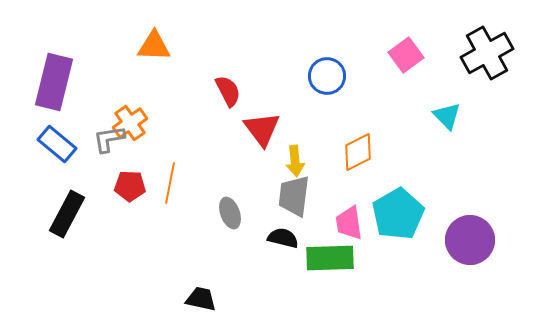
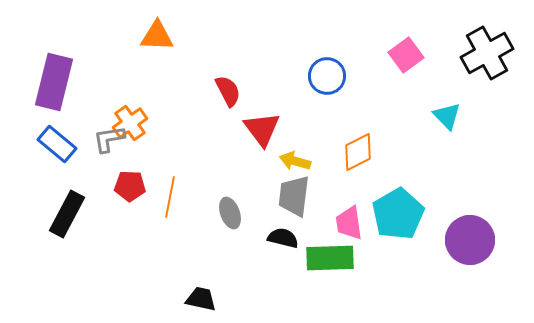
orange triangle: moved 3 px right, 10 px up
yellow arrow: rotated 112 degrees clockwise
orange line: moved 14 px down
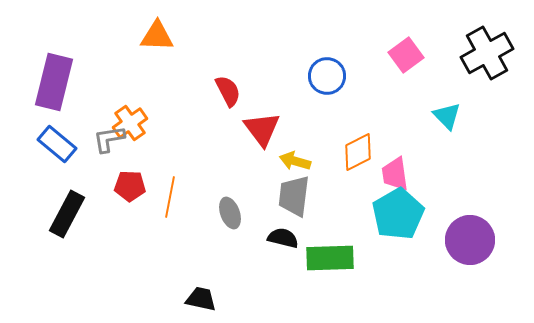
pink trapezoid: moved 46 px right, 49 px up
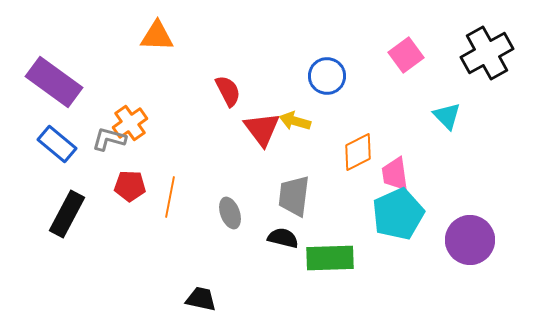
purple rectangle: rotated 68 degrees counterclockwise
gray L-shape: rotated 24 degrees clockwise
yellow arrow: moved 40 px up
cyan pentagon: rotated 6 degrees clockwise
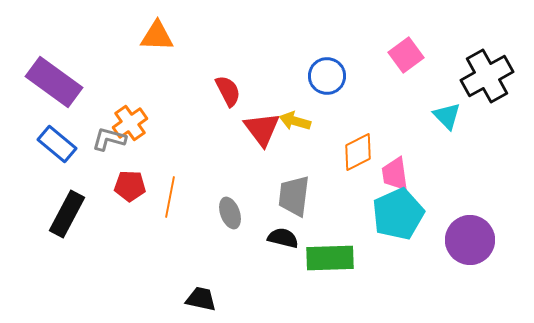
black cross: moved 23 px down
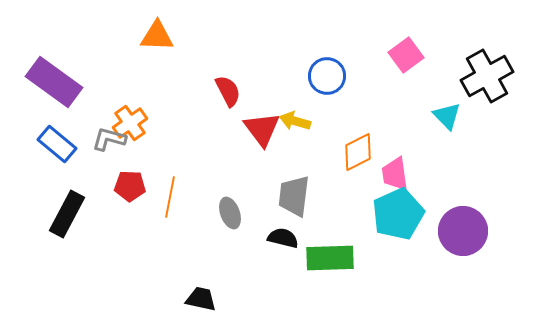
purple circle: moved 7 px left, 9 px up
